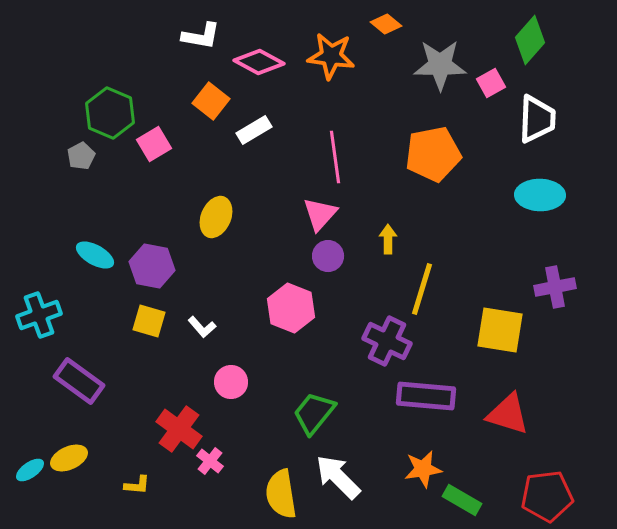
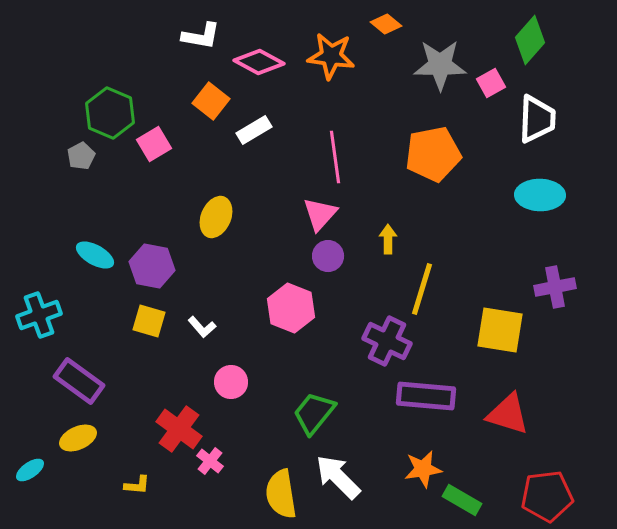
yellow ellipse at (69, 458): moved 9 px right, 20 px up
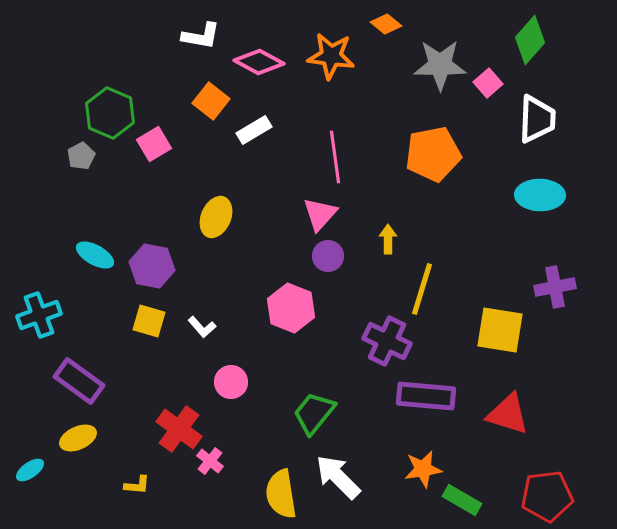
pink square at (491, 83): moved 3 px left; rotated 12 degrees counterclockwise
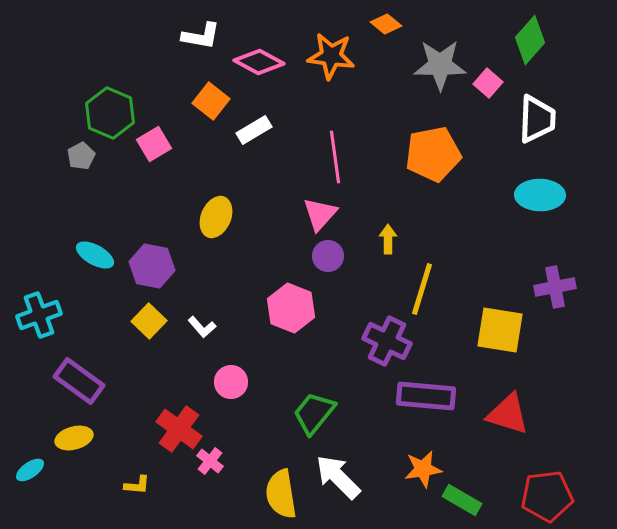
pink square at (488, 83): rotated 8 degrees counterclockwise
yellow square at (149, 321): rotated 28 degrees clockwise
yellow ellipse at (78, 438): moved 4 px left; rotated 9 degrees clockwise
